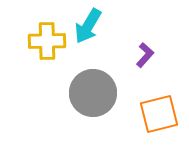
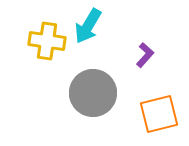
yellow cross: rotated 9 degrees clockwise
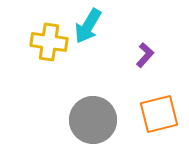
yellow cross: moved 2 px right, 1 px down
gray circle: moved 27 px down
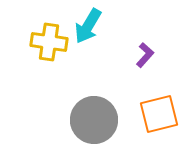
gray circle: moved 1 px right
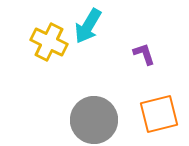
yellow cross: rotated 18 degrees clockwise
purple L-shape: moved 1 px left, 1 px up; rotated 60 degrees counterclockwise
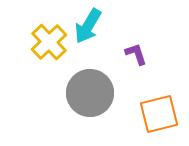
yellow cross: rotated 21 degrees clockwise
purple L-shape: moved 8 px left
gray circle: moved 4 px left, 27 px up
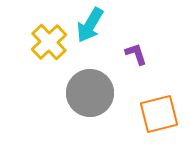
cyan arrow: moved 2 px right, 1 px up
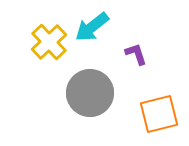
cyan arrow: moved 2 px right, 2 px down; rotated 21 degrees clockwise
